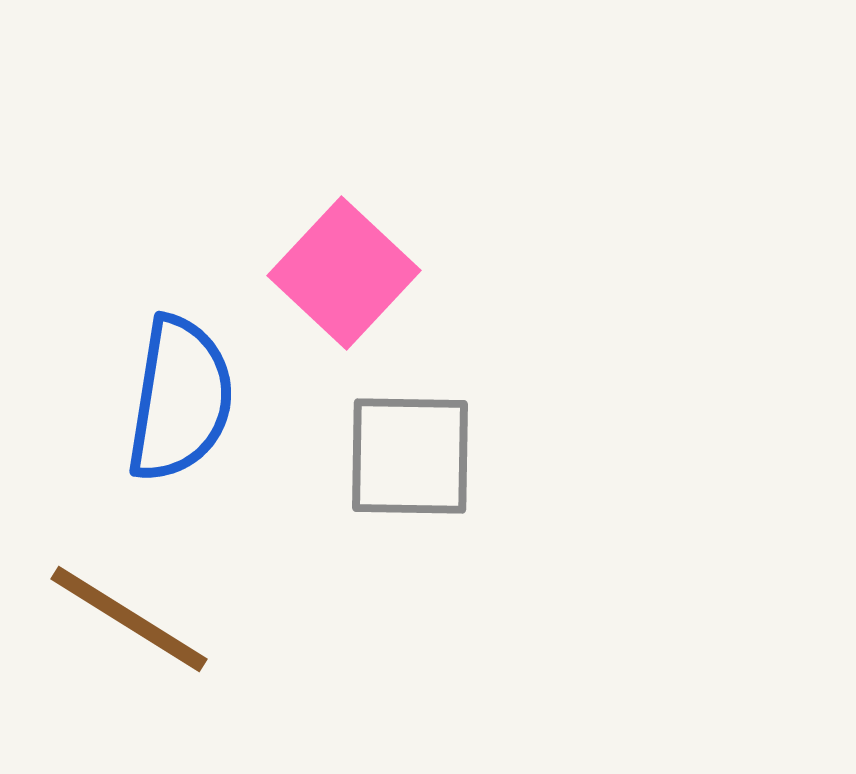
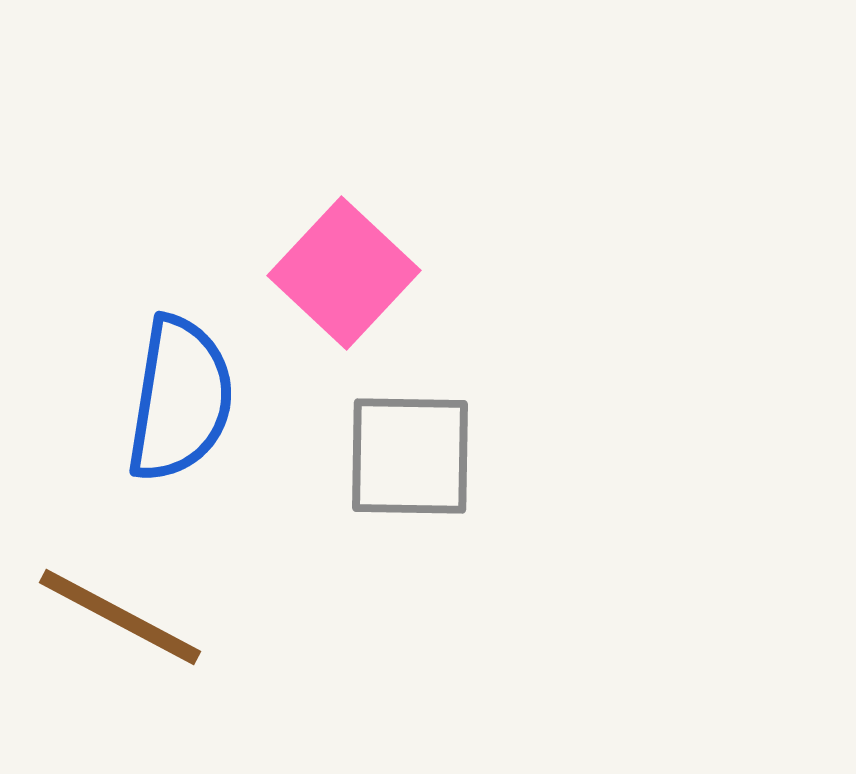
brown line: moved 9 px left, 2 px up; rotated 4 degrees counterclockwise
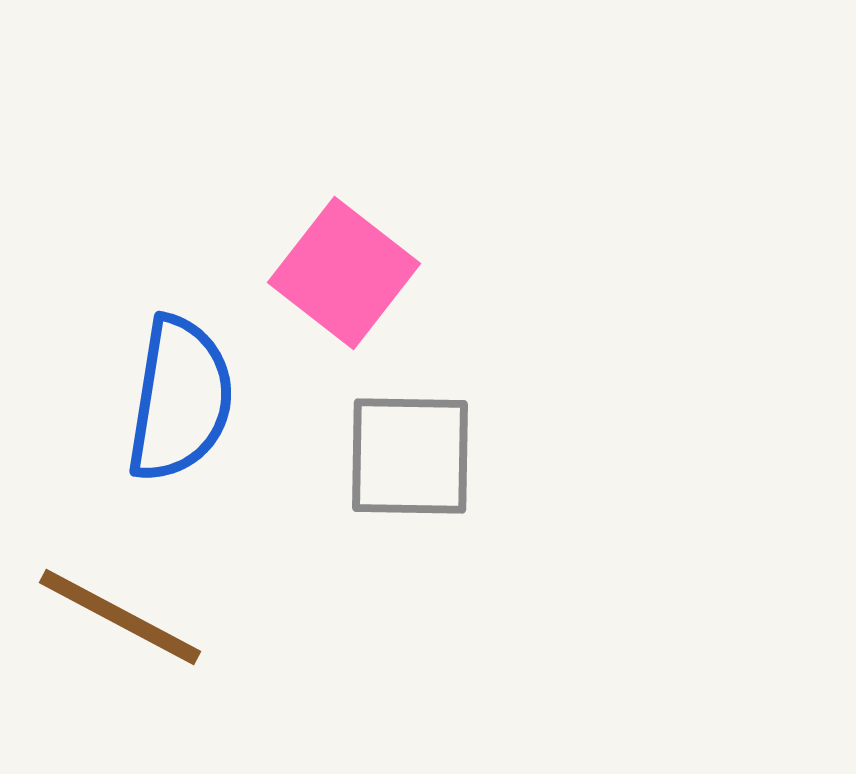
pink square: rotated 5 degrees counterclockwise
